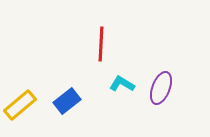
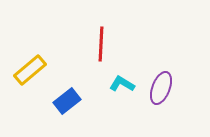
yellow rectangle: moved 10 px right, 35 px up
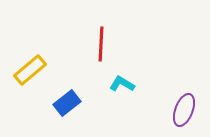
purple ellipse: moved 23 px right, 22 px down
blue rectangle: moved 2 px down
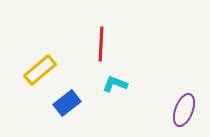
yellow rectangle: moved 10 px right
cyan L-shape: moved 7 px left; rotated 10 degrees counterclockwise
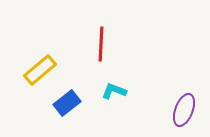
cyan L-shape: moved 1 px left, 7 px down
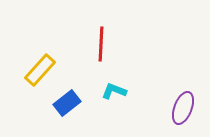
yellow rectangle: rotated 8 degrees counterclockwise
purple ellipse: moved 1 px left, 2 px up
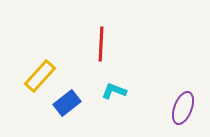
yellow rectangle: moved 6 px down
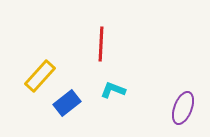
cyan L-shape: moved 1 px left, 1 px up
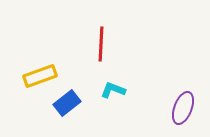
yellow rectangle: rotated 28 degrees clockwise
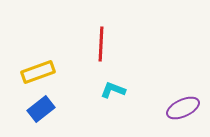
yellow rectangle: moved 2 px left, 4 px up
blue rectangle: moved 26 px left, 6 px down
purple ellipse: rotated 44 degrees clockwise
